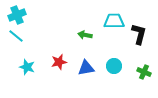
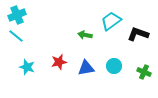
cyan trapezoid: moved 3 px left; rotated 35 degrees counterclockwise
black L-shape: moved 1 px left; rotated 85 degrees counterclockwise
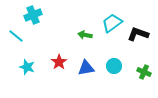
cyan cross: moved 16 px right
cyan trapezoid: moved 1 px right, 2 px down
red star: rotated 21 degrees counterclockwise
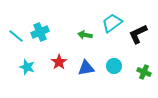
cyan cross: moved 7 px right, 17 px down
black L-shape: rotated 45 degrees counterclockwise
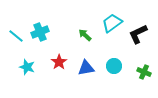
green arrow: rotated 32 degrees clockwise
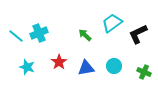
cyan cross: moved 1 px left, 1 px down
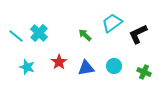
cyan cross: rotated 24 degrees counterclockwise
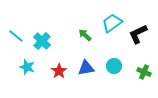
cyan cross: moved 3 px right, 8 px down
red star: moved 9 px down
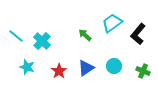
black L-shape: rotated 25 degrees counterclockwise
blue triangle: rotated 24 degrees counterclockwise
green cross: moved 1 px left, 1 px up
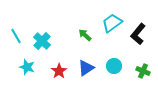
cyan line: rotated 21 degrees clockwise
